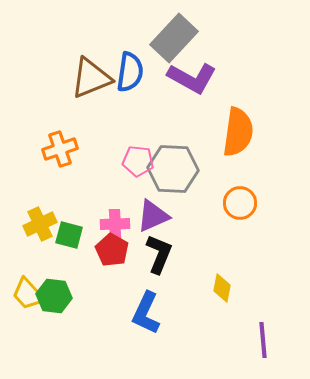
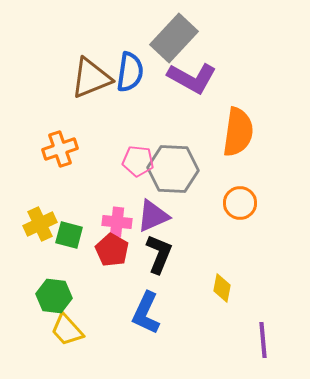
pink cross: moved 2 px right, 2 px up; rotated 8 degrees clockwise
yellow trapezoid: moved 39 px right, 36 px down
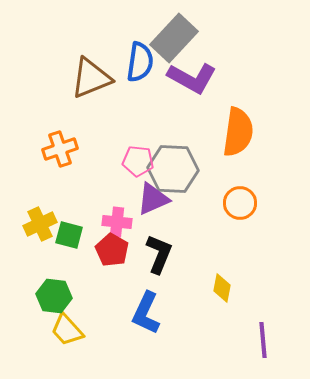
blue semicircle: moved 10 px right, 10 px up
purple triangle: moved 17 px up
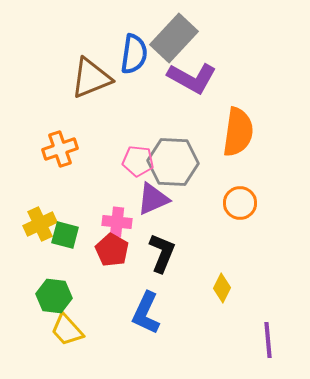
blue semicircle: moved 6 px left, 8 px up
gray hexagon: moved 7 px up
green square: moved 4 px left
black L-shape: moved 3 px right, 1 px up
yellow diamond: rotated 16 degrees clockwise
purple line: moved 5 px right
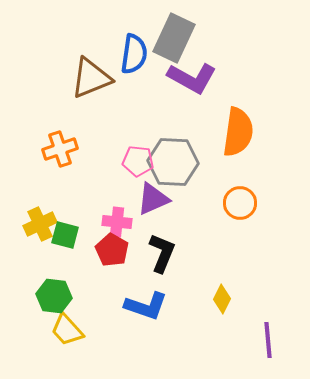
gray rectangle: rotated 18 degrees counterclockwise
yellow diamond: moved 11 px down
blue L-shape: moved 7 px up; rotated 96 degrees counterclockwise
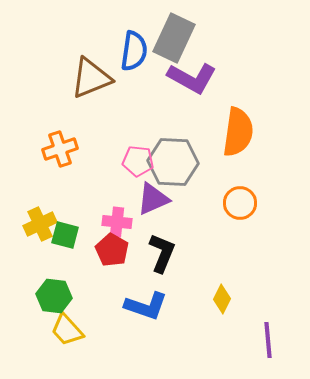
blue semicircle: moved 3 px up
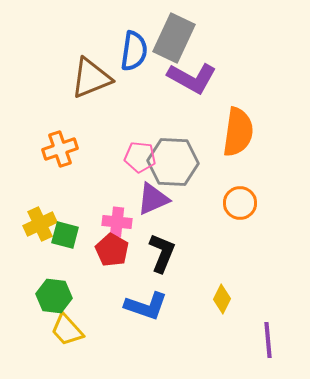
pink pentagon: moved 2 px right, 4 px up
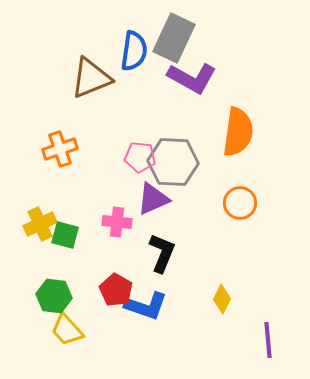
red pentagon: moved 4 px right, 40 px down
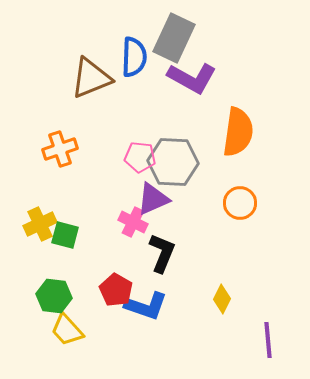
blue semicircle: moved 6 px down; rotated 6 degrees counterclockwise
pink cross: moved 16 px right; rotated 20 degrees clockwise
